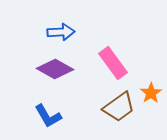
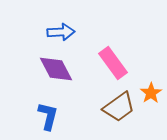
purple diamond: moved 1 px right; rotated 33 degrees clockwise
blue L-shape: rotated 136 degrees counterclockwise
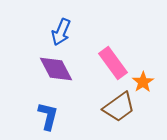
blue arrow: rotated 116 degrees clockwise
orange star: moved 8 px left, 11 px up
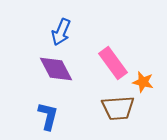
orange star: rotated 25 degrees counterclockwise
brown trapezoid: moved 1 px left, 1 px down; rotated 32 degrees clockwise
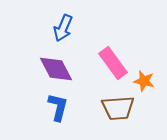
blue arrow: moved 2 px right, 4 px up
orange star: moved 1 px right, 1 px up
blue L-shape: moved 10 px right, 9 px up
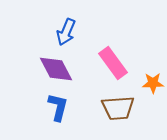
blue arrow: moved 3 px right, 4 px down
orange star: moved 9 px right, 2 px down; rotated 15 degrees counterclockwise
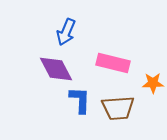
pink rectangle: rotated 40 degrees counterclockwise
blue L-shape: moved 22 px right, 7 px up; rotated 12 degrees counterclockwise
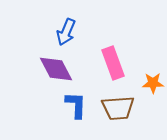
pink rectangle: rotated 56 degrees clockwise
blue L-shape: moved 4 px left, 5 px down
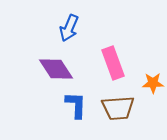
blue arrow: moved 3 px right, 4 px up
purple diamond: rotated 6 degrees counterclockwise
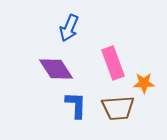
orange star: moved 9 px left
